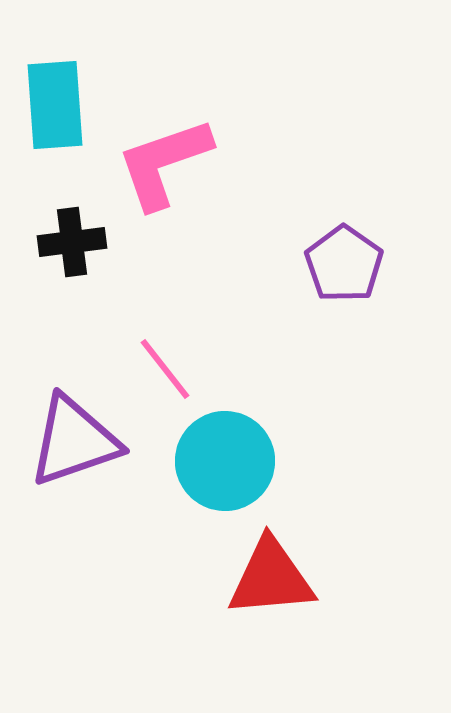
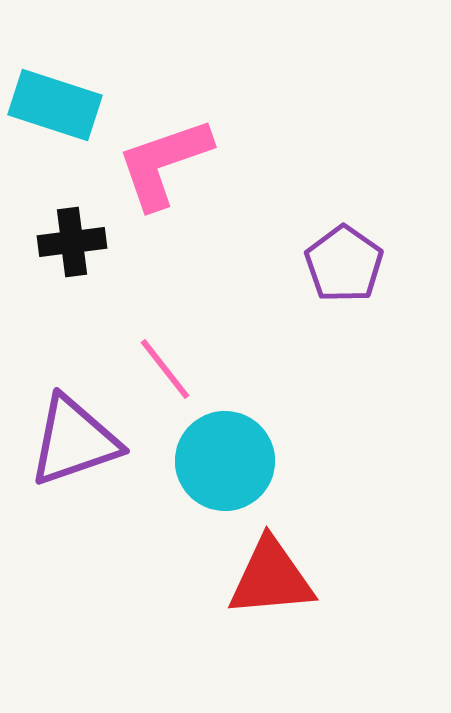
cyan rectangle: rotated 68 degrees counterclockwise
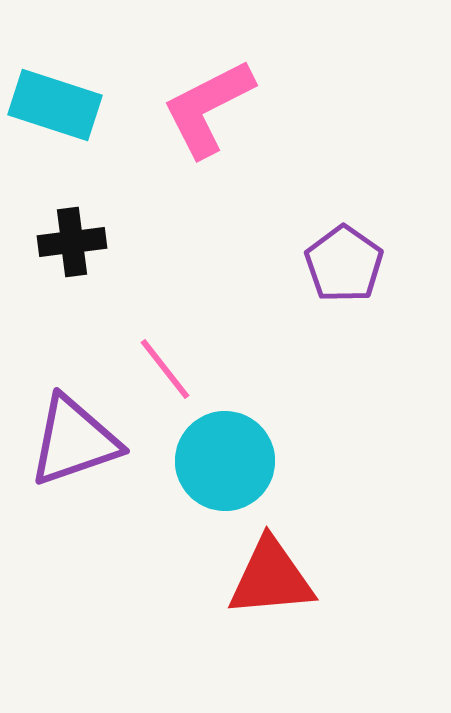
pink L-shape: moved 44 px right, 55 px up; rotated 8 degrees counterclockwise
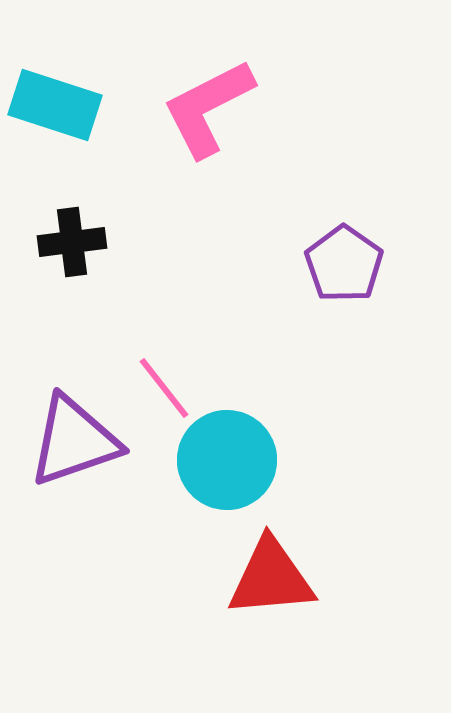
pink line: moved 1 px left, 19 px down
cyan circle: moved 2 px right, 1 px up
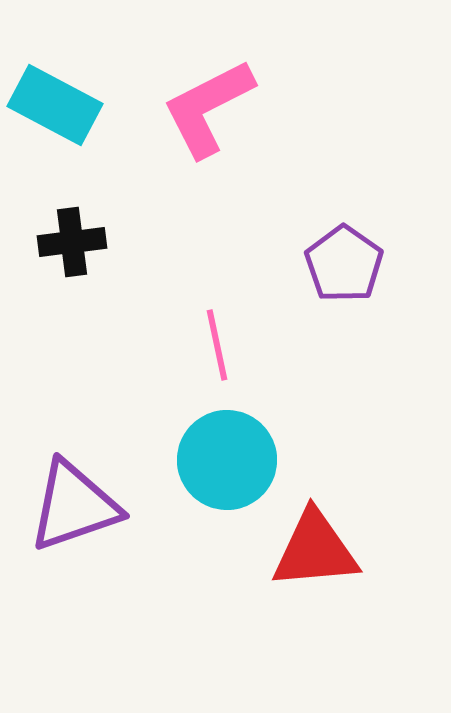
cyan rectangle: rotated 10 degrees clockwise
pink line: moved 53 px right, 43 px up; rotated 26 degrees clockwise
purple triangle: moved 65 px down
red triangle: moved 44 px right, 28 px up
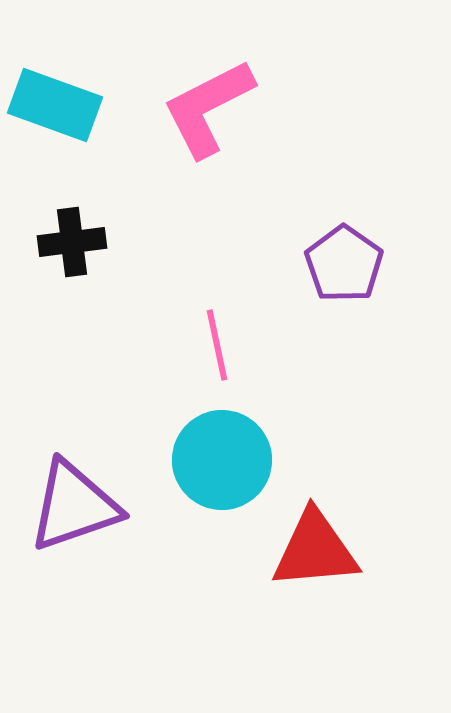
cyan rectangle: rotated 8 degrees counterclockwise
cyan circle: moved 5 px left
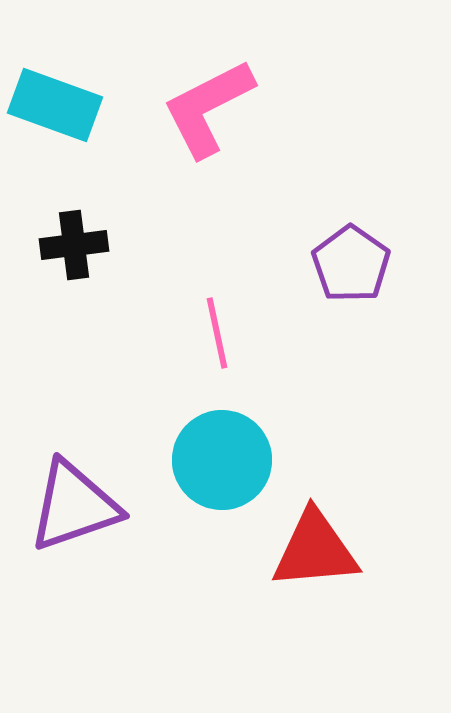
black cross: moved 2 px right, 3 px down
purple pentagon: moved 7 px right
pink line: moved 12 px up
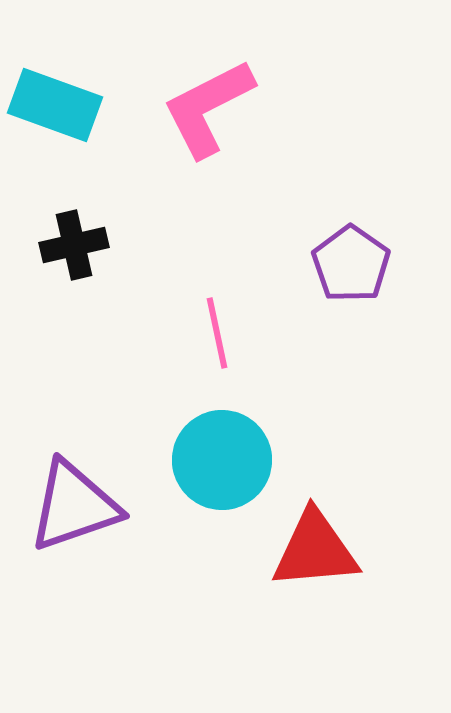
black cross: rotated 6 degrees counterclockwise
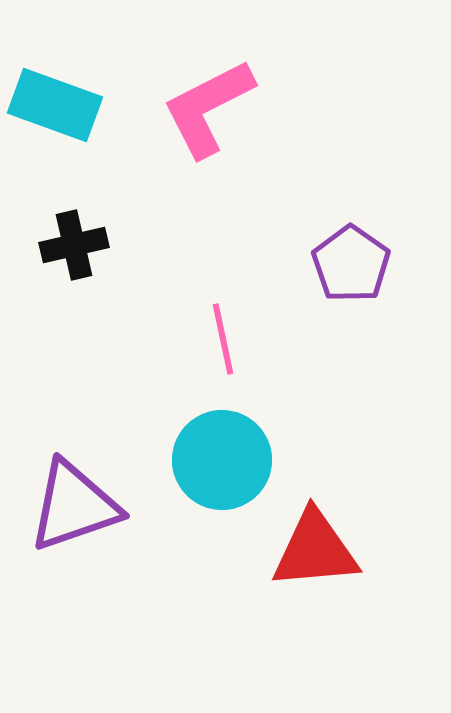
pink line: moved 6 px right, 6 px down
